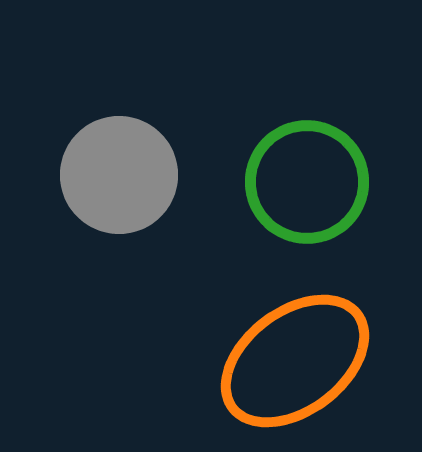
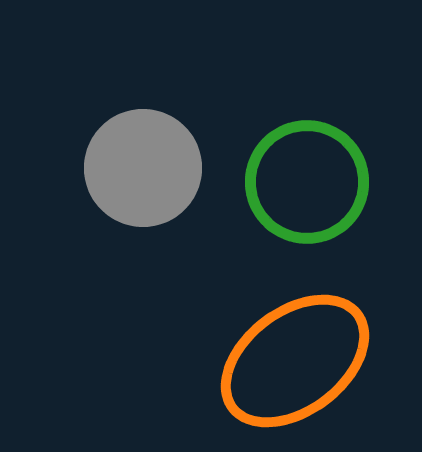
gray circle: moved 24 px right, 7 px up
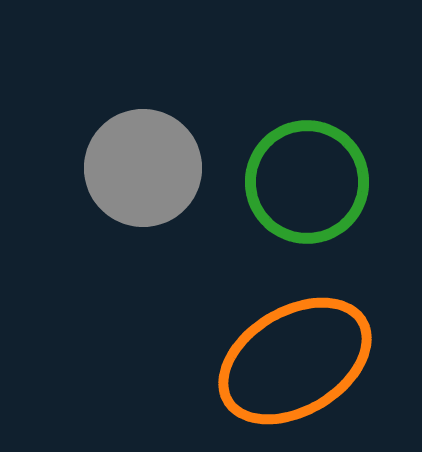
orange ellipse: rotated 6 degrees clockwise
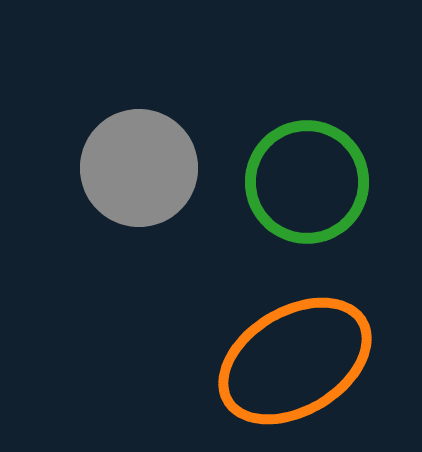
gray circle: moved 4 px left
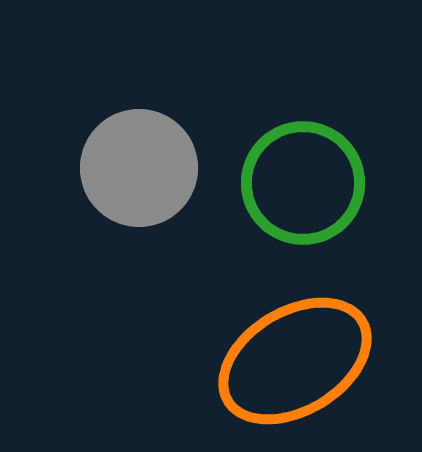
green circle: moved 4 px left, 1 px down
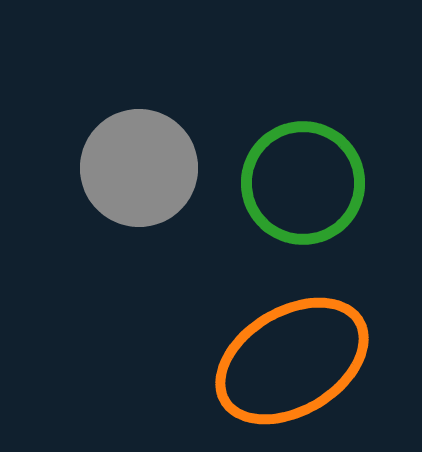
orange ellipse: moved 3 px left
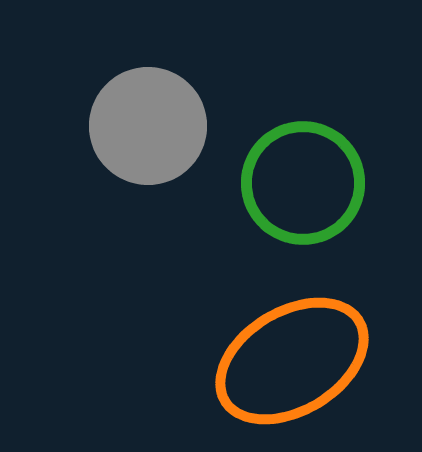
gray circle: moved 9 px right, 42 px up
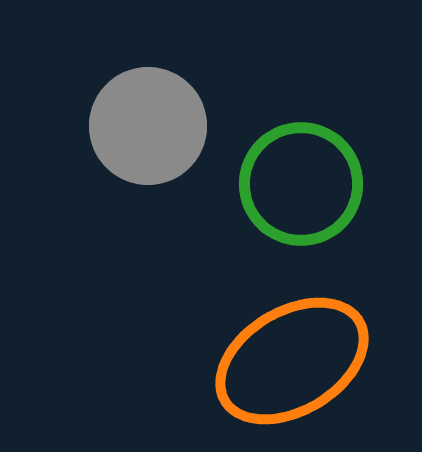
green circle: moved 2 px left, 1 px down
